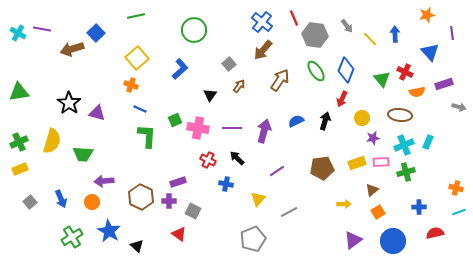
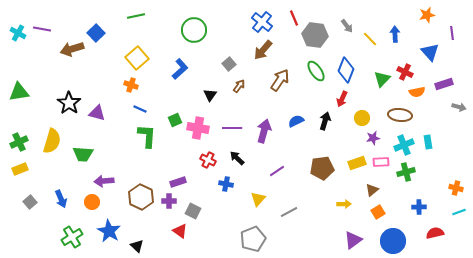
green triangle at (382, 79): rotated 24 degrees clockwise
cyan rectangle at (428, 142): rotated 32 degrees counterclockwise
red triangle at (179, 234): moved 1 px right, 3 px up
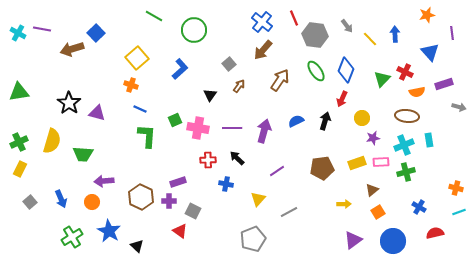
green line at (136, 16): moved 18 px right; rotated 42 degrees clockwise
brown ellipse at (400, 115): moved 7 px right, 1 px down
cyan rectangle at (428, 142): moved 1 px right, 2 px up
red cross at (208, 160): rotated 28 degrees counterclockwise
yellow rectangle at (20, 169): rotated 42 degrees counterclockwise
blue cross at (419, 207): rotated 32 degrees clockwise
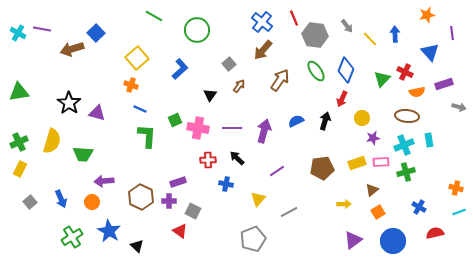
green circle at (194, 30): moved 3 px right
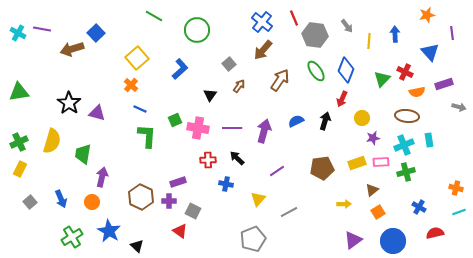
yellow line at (370, 39): moved 1 px left, 2 px down; rotated 49 degrees clockwise
orange cross at (131, 85): rotated 24 degrees clockwise
green trapezoid at (83, 154): rotated 95 degrees clockwise
purple arrow at (104, 181): moved 2 px left, 4 px up; rotated 108 degrees clockwise
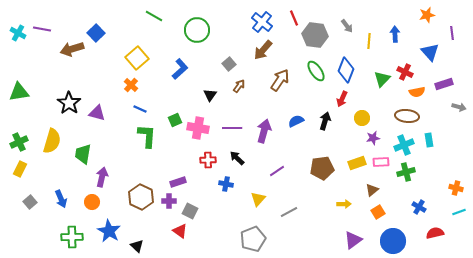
gray square at (193, 211): moved 3 px left
green cross at (72, 237): rotated 30 degrees clockwise
